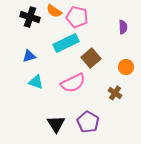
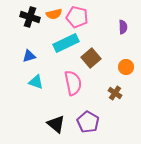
orange semicircle: moved 3 px down; rotated 49 degrees counterclockwise
pink semicircle: rotated 75 degrees counterclockwise
black triangle: rotated 18 degrees counterclockwise
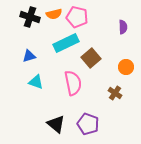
purple pentagon: moved 2 px down; rotated 10 degrees counterclockwise
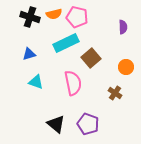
blue triangle: moved 2 px up
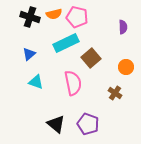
blue triangle: rotated 24 degrees counterclockwise
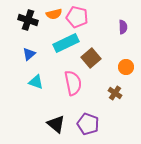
black cross: moved 2 px left, 3 px down
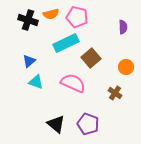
orange semicircle: moved 3 px left
blue triangle: moved 7 px down
pink semicircle: rotated 55 degrees counterclockwise
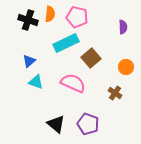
orange semicircle: moved 1 px left; rotated 70 degrees counterclockwise
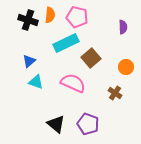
orange semicircle: moved 1 px down
